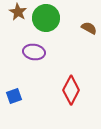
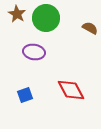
brown star: moved 1 px left, 2 px down
brown semicircle: moved 1 px right
red diamond: rotated 56 degrees counterclockwise
blue square: moved 11 px right, 1 px up
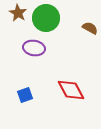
brown star: moved 1 px right, 1 px up
purple ellipse: moved 4 px up
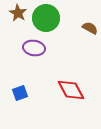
blue square: moved 5 px left, 2 px up
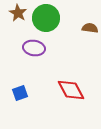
brown semicircle: rotated 21 degrees counterclockwise
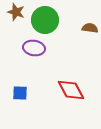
brown star: moved 2 px left, 1 px up; rotated 12 degrees counterclockwise
green circle: moved 1 px left, 2 px down
blue square: rotated 21 degrees clockwise
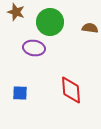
green circle: moved 5 px right, 2 px down
red diamond: rotated 24 degrees clockwise
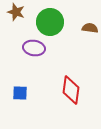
red diamond: rotated 12 degrees clockwise
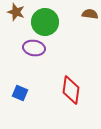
green circle: moved 5 px left
brown semicircle: moved 14 px up
blue square: rotated 21 degrees clockwise
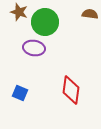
brown star: moved 3 px right
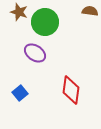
brown semicircle: moved 3 px up
purple ellipse: moved 1 px right, 5 px down; rotated 25 degrees clockwise
blue square: rotated 28 degrees clockwise
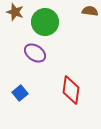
brown star: moved 4 px left
